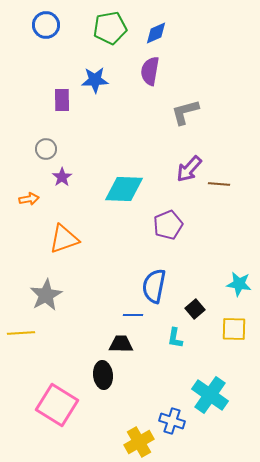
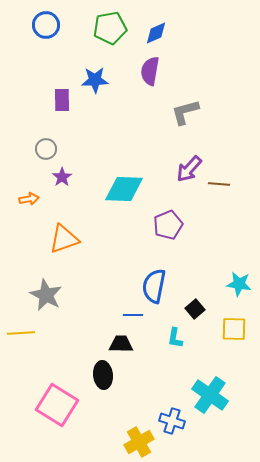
gray star: rotated 16 degrees counterclockwise
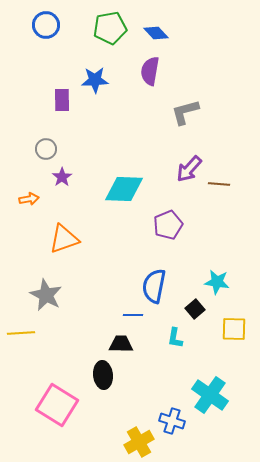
blue diamond: rotated 70 degrees clockwise
cyan star: moved 22 px left, 2 px up
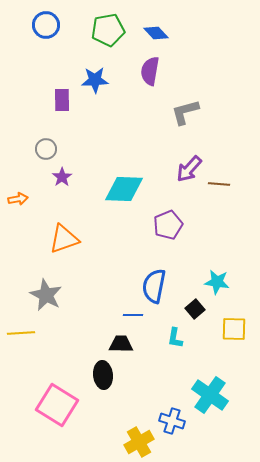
green pentagon: moved 2 px left, 2 px down
orange arrow: moved 11 px left
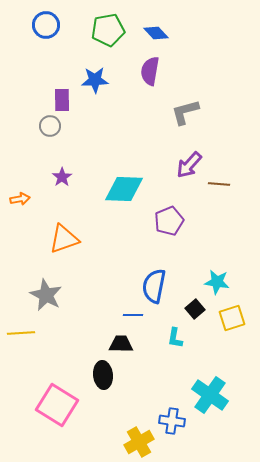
gray circle: moved 4 px right, 23 px up
purple arrow: moved 4 px up
orange arrow: moved 2 px right
purple pentagon: moved 1 px right, 4 px up
yellow square: moved 2 px left, 11 px up; rotated 20 degrees counterclockwise
blue cross: rotated 10 degrees counterclockwise
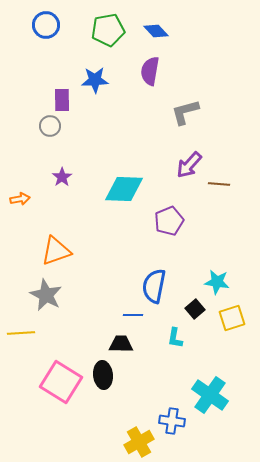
blue diamond: moved 2 px up
orange triangle: moved 8 px left, 12 px down
pink square: moved 4 px right, 23 px up
